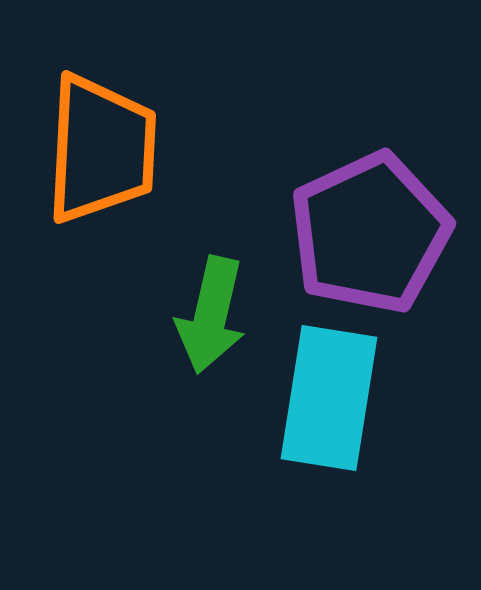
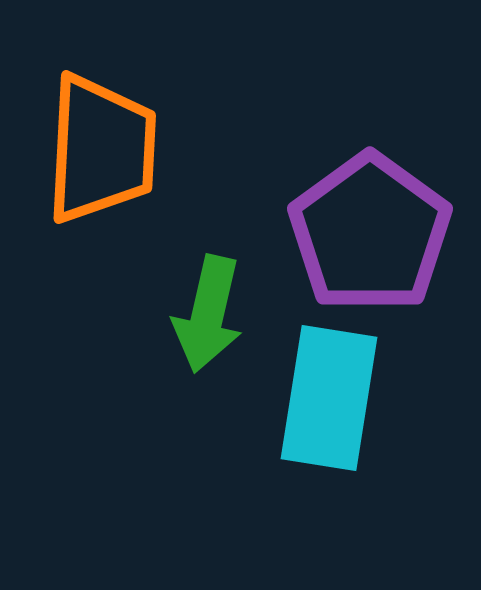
purple pentagon: rotated 11 degrees counterclockwise
green arrow: moved 3 px left, 1 px up
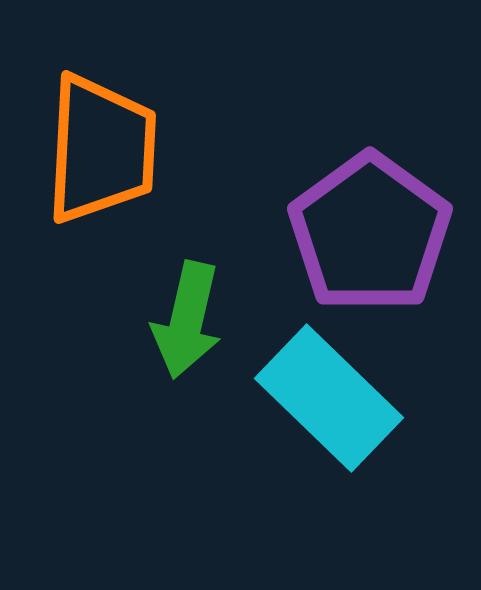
green arrow: moved 21 px left, 6 px down
cyan rectangle: rotated 55 degrees counterclockwise
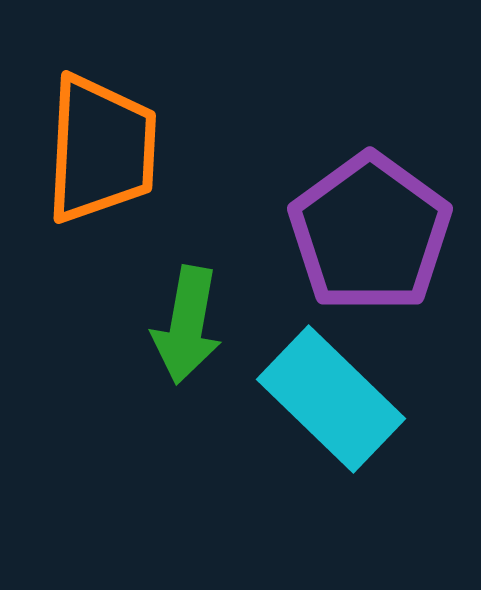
green arrow: moved 5 px down; rotated 3 degrees counterclockwise
cyan rectangle: moved 2 px right, 1 px down
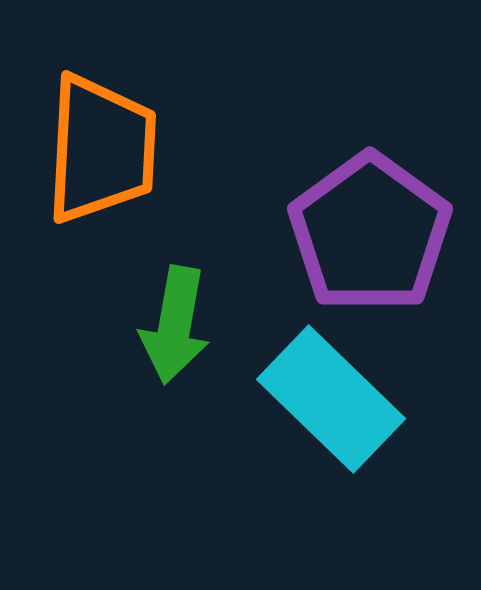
green arrow: moved 12 px left
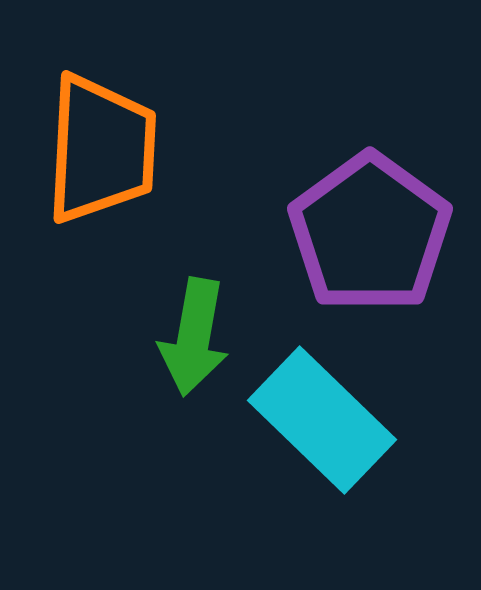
green arrow: moved 19 px right, 12 px down
cyan rectangle: moved 9 px left, 21 px down
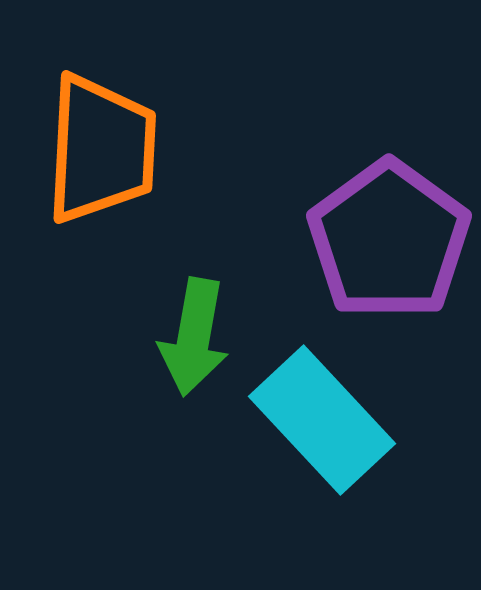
purple pentagon: moved 19 px right, 7 px down
cyan rectangle: rotated 3 degrees clockwise
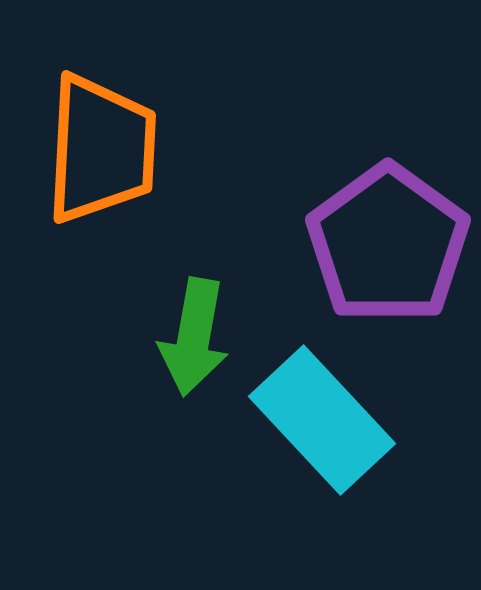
purple pentagon: moved 1 px left, 4 px down
